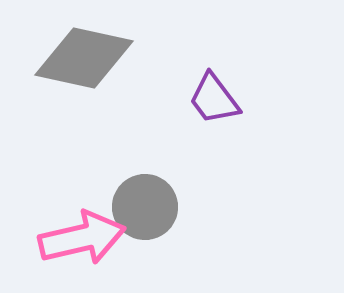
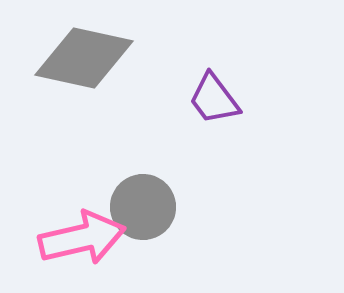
gray circle: moved 2 px left
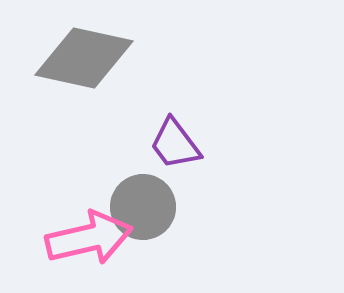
purple trapezoid: moved 39 px left, 45 px down
pink arrow: moved 7 px right
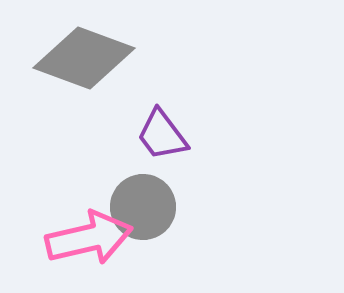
gray diamond: rotated 8 degrees clockwise
purple trapezoid: moved 13 px left, 9 px up
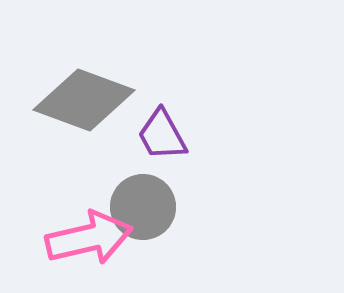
gray diamond: moved 42 px down
purple trapezoid: rotated 8 degrees clockwise
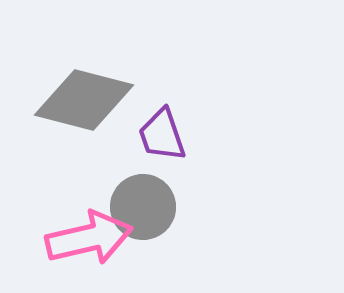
gray diamond: rotated 6 degrees counterclockwise
purple trapezoid: rotated 10 degrees clockwise
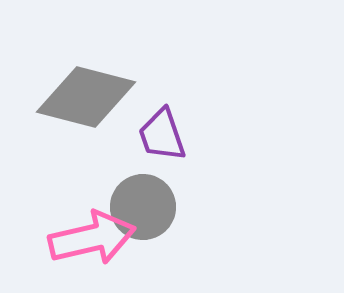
gray diamond: moved 2 px right, 3 px up
pink arrow: moved 3 px right
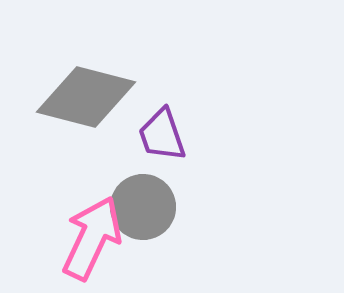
pink arrow: rotated 52 degrees counterclockwise
